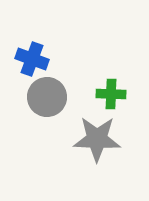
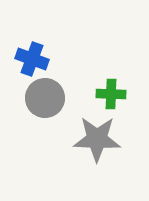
gray circle: moved 2 px left, 1 px down
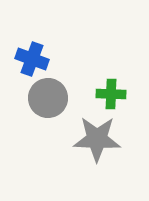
gray circle: moved 3 px right
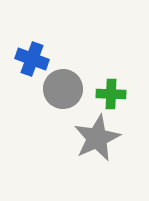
gray circle: moved 15 px right, 9 px up
gray star: moved 1 px up; rotated 27 degrees counterclockwise
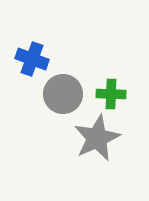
gray circle: moved 5 px down
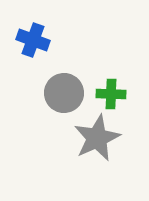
blue cross: moved 1 px right, 19 px up
gray circle: moved 1 px right, 1 px up
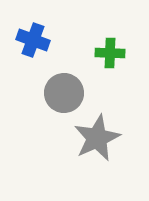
green cross: moved 1 px left, 41 px up
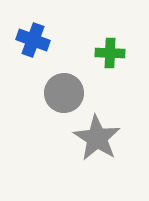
gray star: rotated 15 degrees counterclockwise
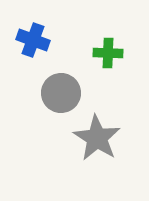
green cross: moved 2 px left
gray circle: moved 3 px left
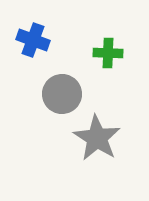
gray circle: moved 1 px right, 1 px down
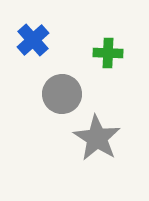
blue cross: rotated 28 degrees clockwise
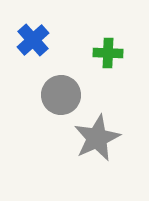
gray circle: moved 1 px left, 1 px down
gray star: rotated 15 degrees clockwise
